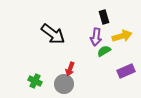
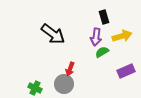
green semicircle: moved 2 px left, 1 px down
green cross: moved 7 px down
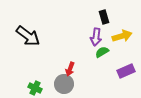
black arrow: moved 25 px left, 2 px down
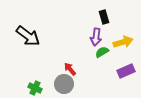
yellow arrow: moved 1 px right, 6 px down
red arrow: rotated 120 degrees clockwise
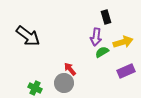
black rectangle: moved 2 px right
gray circle: moved 1 px up
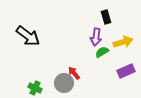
red arrow: moved 4 px right, 4 px down
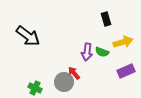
black rectangle: moved 2 px down
purple arrow: moved 9 px left, 15 px down
green semicircle: rotated 128 degrees counterclockwise
gray circle: moved 1 px up
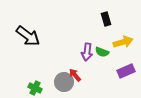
red arrow: moved 1 px right, 2 px down
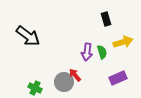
green semicircle: rotated 128 degrees counterclockwise
purple rectangle: moved 8 px left, 7 px down
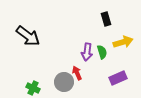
red arrow: moved 2 px right, 2 px up; rotated 16 degrees clockwise
green cross: moved 2 px left
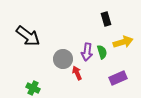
gray circle: moved 1 px left, 23 px up
